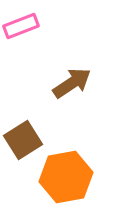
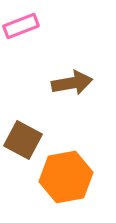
brown arrow: rotated 24 degrees clockwise
brown square: rotated 30 degrees counterclockwise
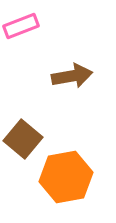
brown arrow: moved 7 px up
brown square: moved 1 px up; rotated 12 degrees clockwise
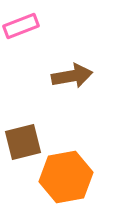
brown square: moved 3 px down; rotated 36 degrees clockwise
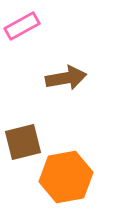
pink rectangle: moved 1 px right; rotated 8 degrees counterclockwise
brown arrow: moved 6 px left, 2 px down
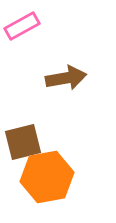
orange hexagon: moved 19 px left
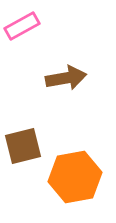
brown square: moved 4 px down
orange hexagon: moved 28 px right
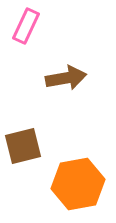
pink rectangle: moved 4 px right; rotated 36 degrees counterclockwise
orange hexagon: moved 3 px right, 7 px down
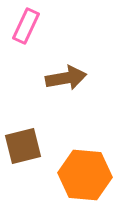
orange hexagon: moved 7 px right, 9 px up; rotated 15 degrees clockwise
